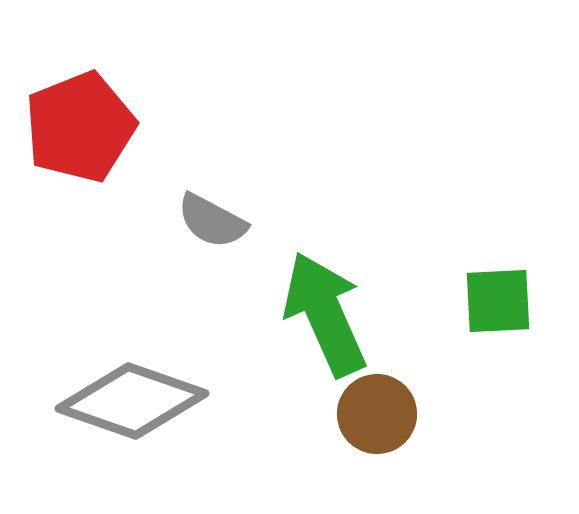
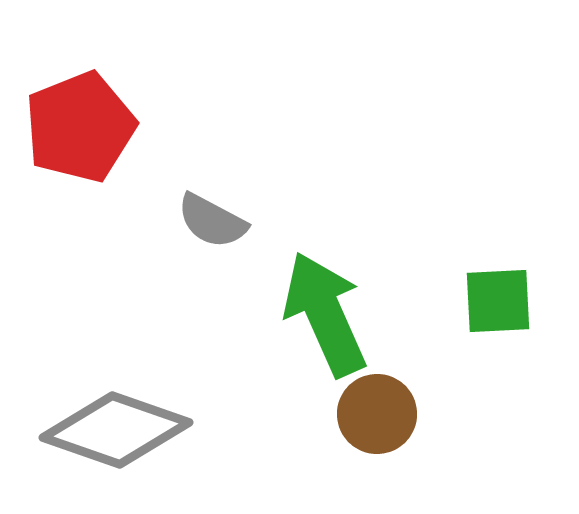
gray diamond: moved 16 px left, 29 px down
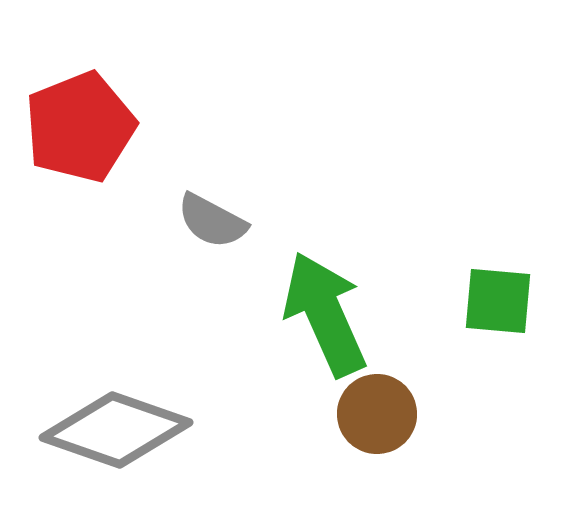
green square: rotated 8 degrees clockwise
